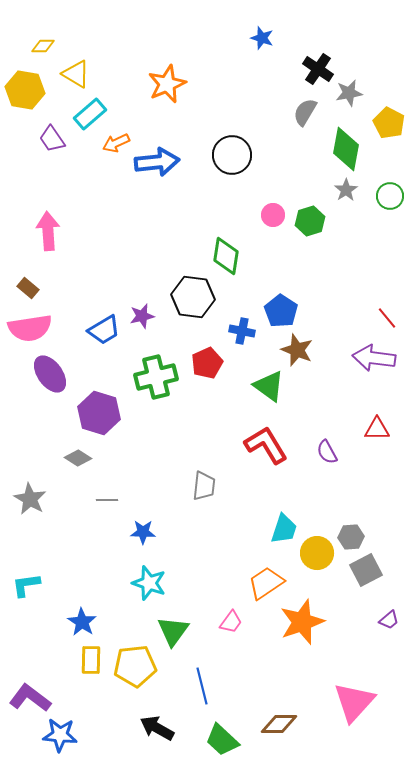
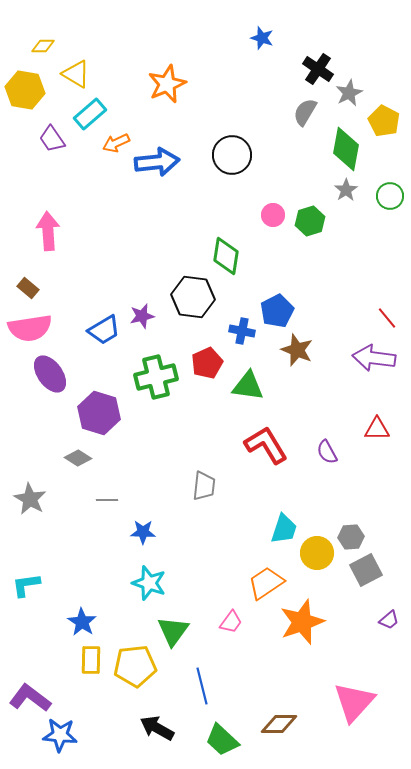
gray star at (349, 93): rotated 16 degrees counterclockwise
yellow pentagon at (389, 123): moved 5 px left, 2 px up
blue pentagon at (281, 311): moved 4 px left; rotated 12 degrees clockwise
green triangle at (269, 386): moved 21 px left; rotated 28 degrees counterclockwise
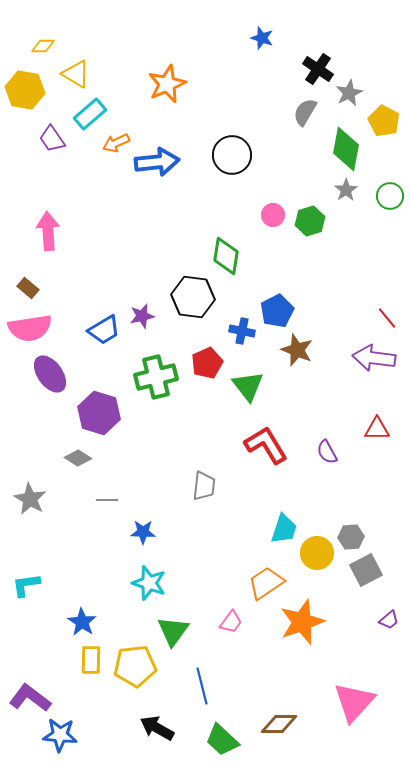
green triangle at (248, 386): rotated 44 degrees clockwise
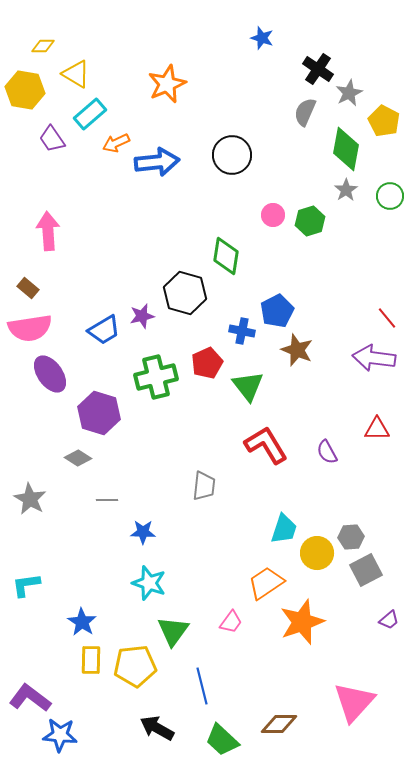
gray semicircle at (305, 112): rotated 8 degrees counterclockwise
black hexagon at (193, 297): moved 8 px left, 4 px up; rotated 9 degrees clockwise
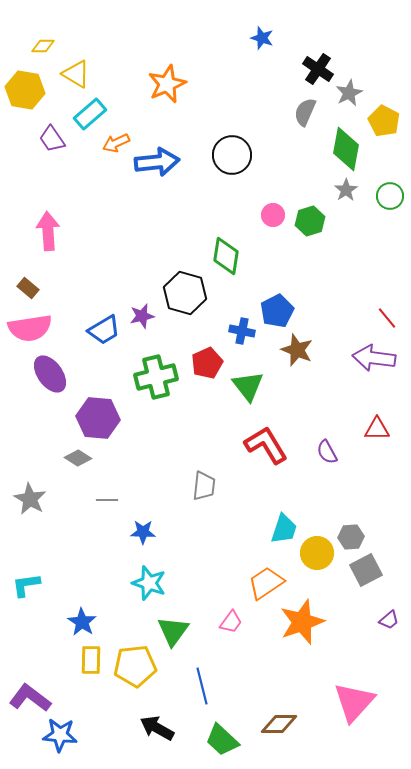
purple hexagon at (99, 413): moved 1 px left, 5 px down; rotated 12 degrees counterclockwise
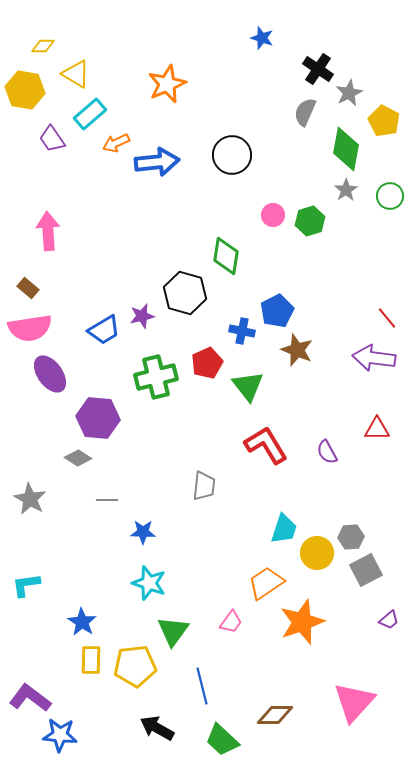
brown diamond at (279, 724): moved 4 px left, 9 px up
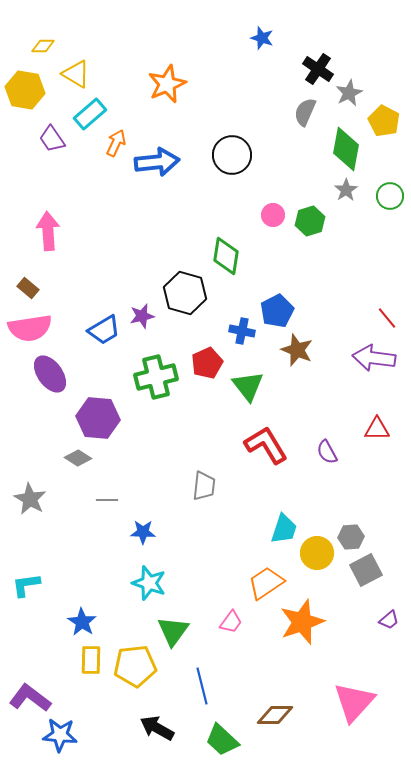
orange arrow at (116, 143): rotated 140 degrees clockwise
